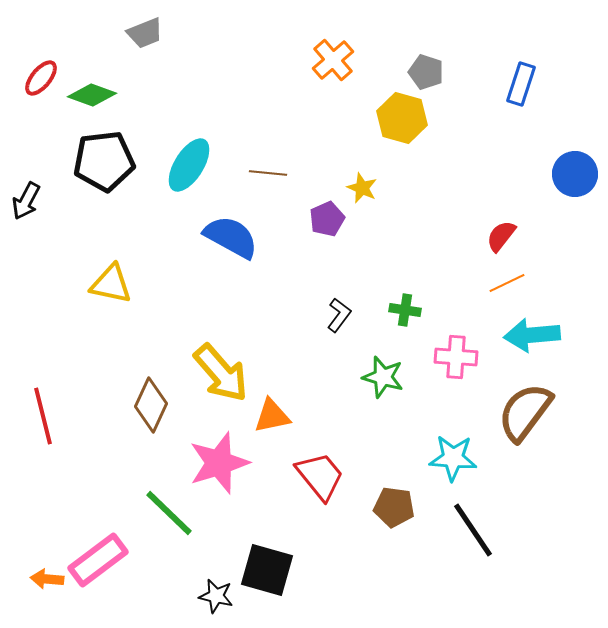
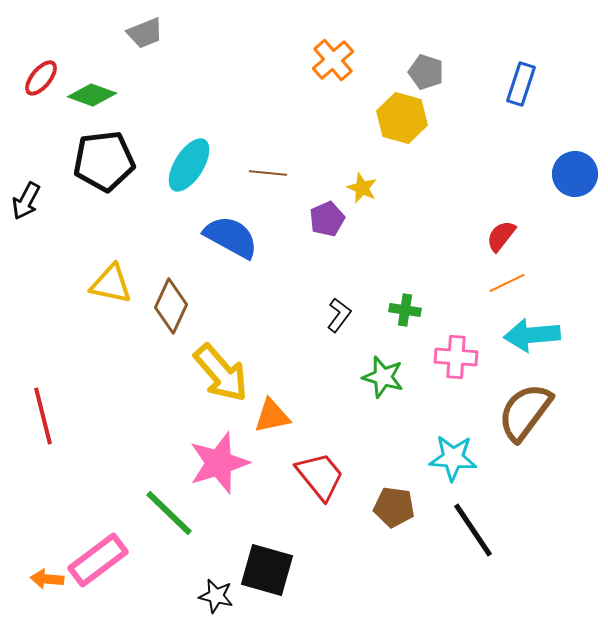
brown diamond: moved 20 px right, 99 px up
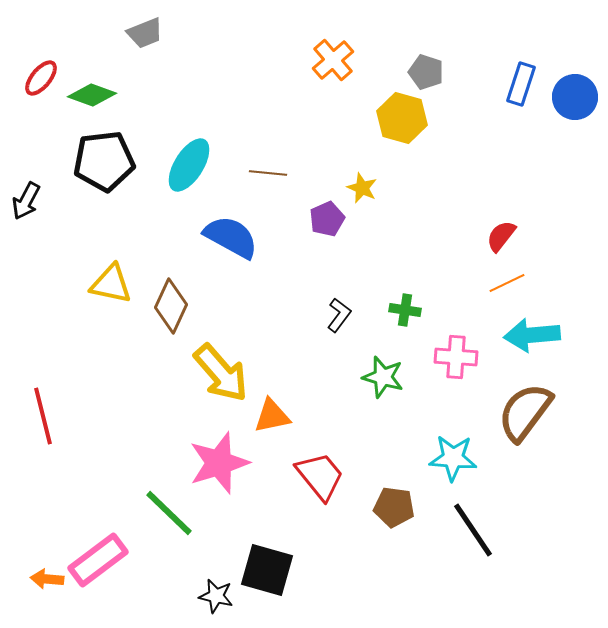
blue circle: moved 77 px up
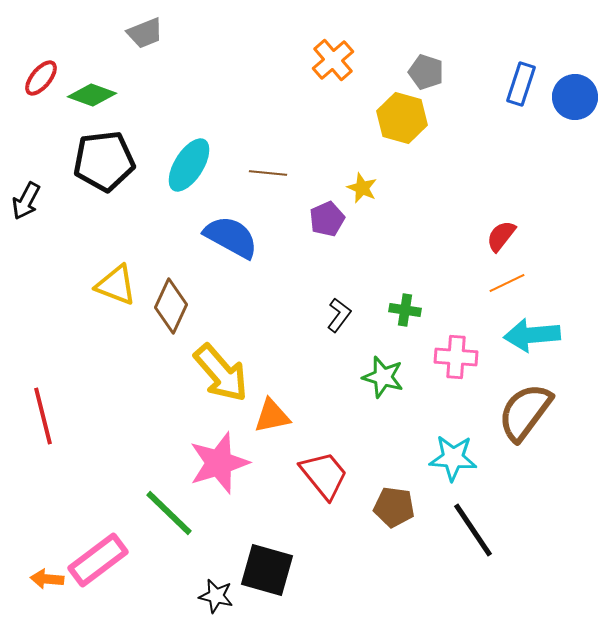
yellow triangle: moved 5 px right, 1 px down; rotated 9 degrees clockwise
red trapezoid: moved 4 px right, 1 px up
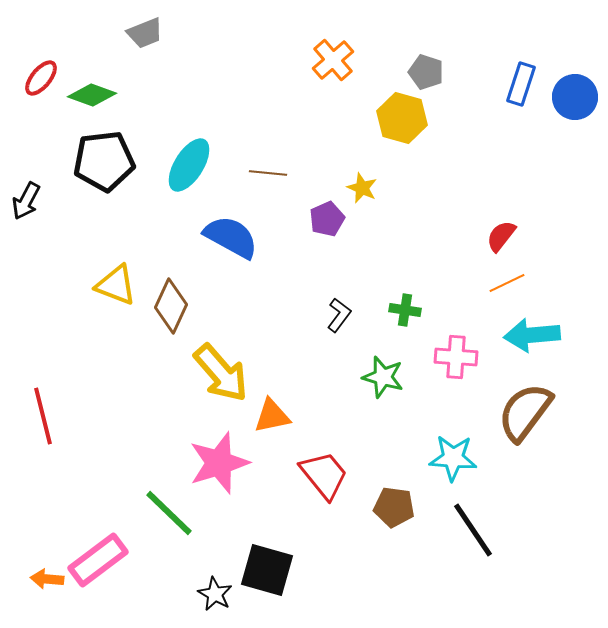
black star: moved 1 px left, 2 px up; rotated 16 degrees clockwise
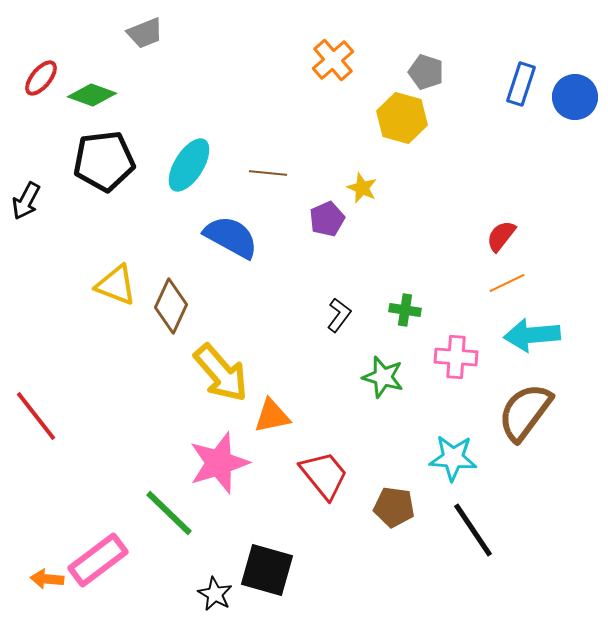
red line: moved 7 px left; rotated 24 degrees counterclockwise
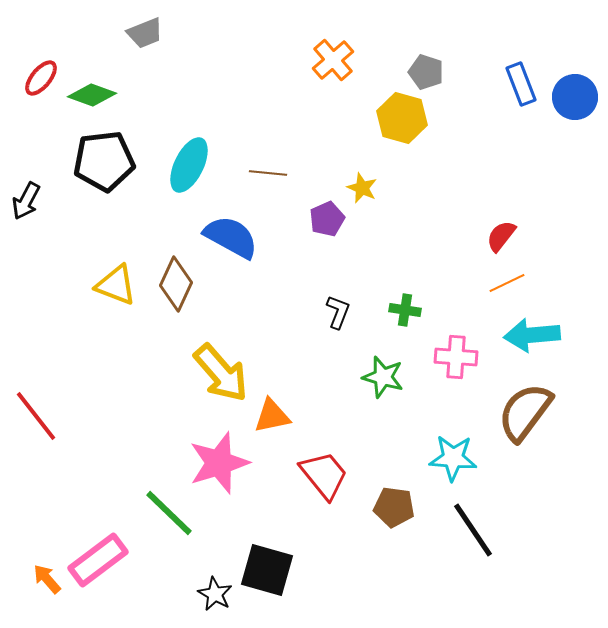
blue rectangle: rotated 39 degrees counterclockwise
cyan ellipse: rotated 6 degrees counterclockwise
brown diamond: moved 5 px right, 22 px up
black L-shape: moved 1 px left, 3 px up; rotated 16 degrees counterclockwise
orange arrow: rotated 44 degrees clockwise
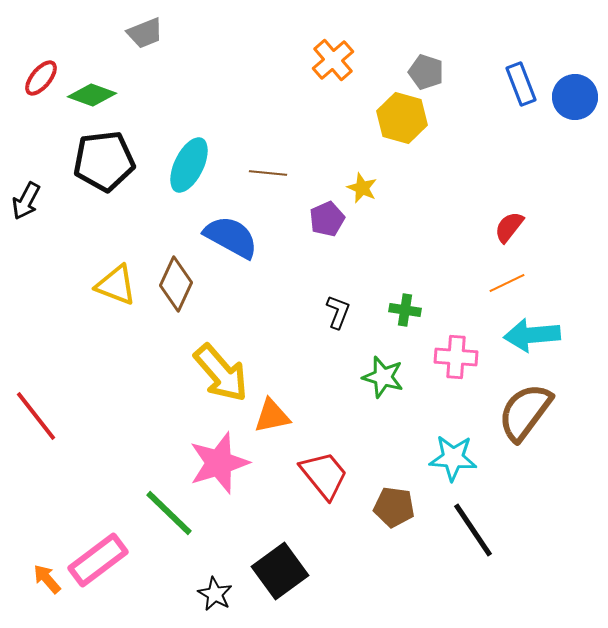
red semicircle: moved 8 px right, 9 px up
black square: moved 13 px right, 1 px down; rotated 38 degrees clockwise
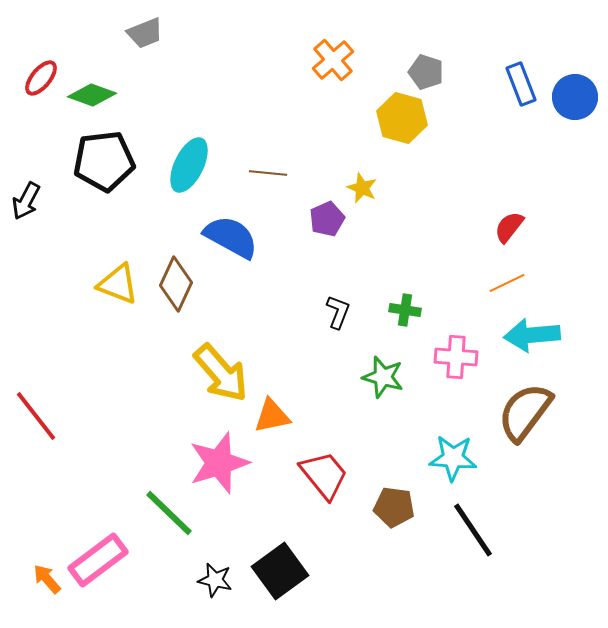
yellow triangle: moved 2 px right, 1 px up
black star: moved 14 px up; rotated 16 degrees counterclockwise
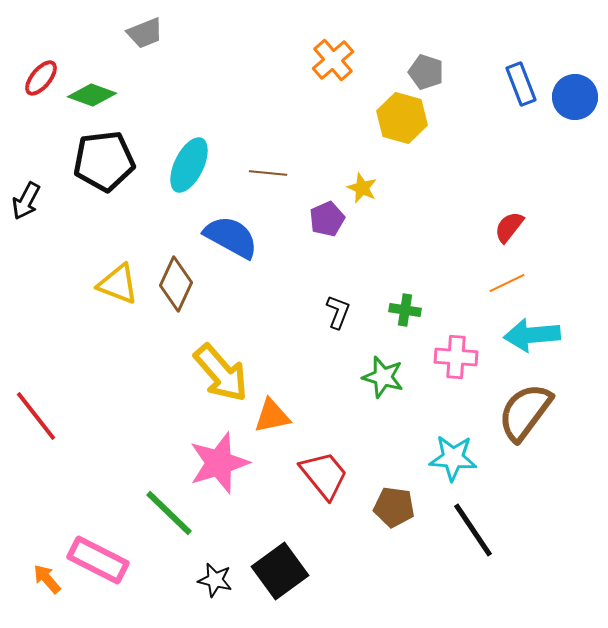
pink rectangle: rotated 64 degrees clockwise
